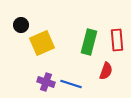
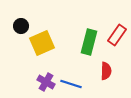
black circle: moved 1 px down
red rectangle: moved 5 px up; rotated 40 degrees clockwise
red semicircle: rotated 18 degrees counterclockwise
purple cross: rotated 12 degrees clockwise
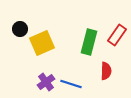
black circle: moved 1 px left, 3 px down
purple cross: rotated 24 degrees clockwise
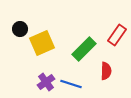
green rectangle: moved 5 px left, 7 px down; rotated 30 degrees clockwise
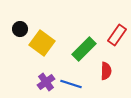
yellow square: rotated 30 degrees counterclockwise
